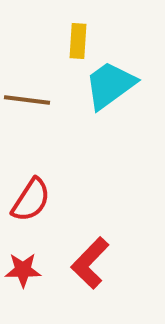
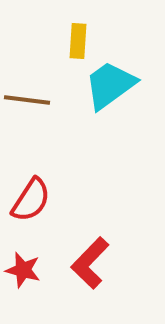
red star: rotated 15 degrees clockwise
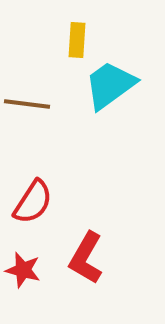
yellow rectangle: moved 1 px left, 1 px up
brown line: moved 4 px down
red semicircle: moved 2 px right, 2 px down
red L-shape: moved 4 px left, 5 px up; rotated 14 degrees counterclockwise
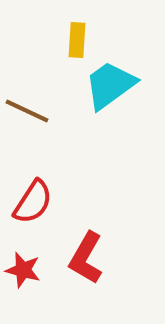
brown line: moved 7 px down; rotated 18 degrees clockwise
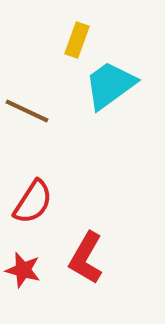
yellow rectangle: rotated 16 degrees clockwise
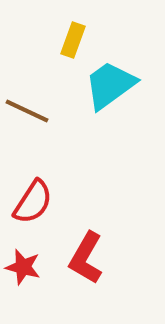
yellow rectangle: moved 4 px left
red star: moved 3 px up
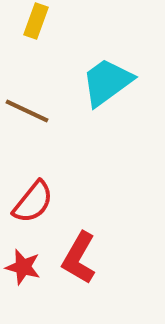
yellow rectangle: moved 37 px left, 19 px up
cyan trapezoid: moved 3 px left, 3 px up
red semicircle: rotated 6 degrees clockwise
red L-shape: moved 7 px left
